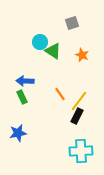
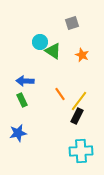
green rectangle: moved 3 px down
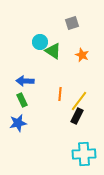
orange line: rotated 40 degrees clockwise
blue star: moved 10 px up
cyan cross: moved 3 px right, 3 px down
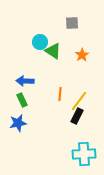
gray square: rotated 16 degrees clockwise
orange star: rotated 16 degrees clockwise
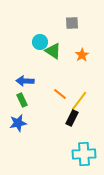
orange line: rotated 56 degrees counterclockwise
black rectangle: moved 5 px left, 2 px down
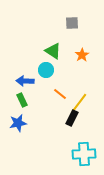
cyan circle: moved 6 px right, 28 px down
yellow line: moved 2 px down
